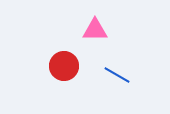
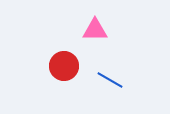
blue line: moved 7 px left, 5 px down
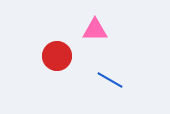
red circle: moved 7 px left, 10 px up
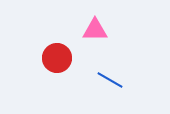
red circle: moved 2 px down
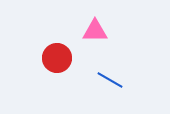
pink triangle: moved 1 px down
